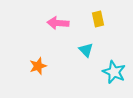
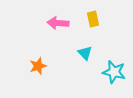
yellow rectangle: moved 5 px left
cyan triangle: moved 1 px left, 3 px down
cyan star: rotated 10 degrees counterclockwise
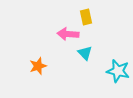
yellow rectangle: moved 7 px left, 2 px up
pink arrow: moved 10 px right, 11 px down
cyan star: moved 4 px right, 1 px up
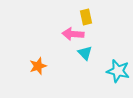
pink arrow: moved 5 px right
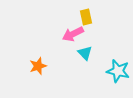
pink arrow: rotated 30 degrees counterclockwise
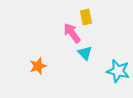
pink arrow: moved 1 px left, 1 px up; rotated 80 degrees clockwise
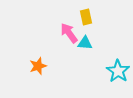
pink arrow: moved 3 px left
cyan triangle: moved 10 px up; rotated 42 degrees counterclockwise
cyan star: rotated 20 degrees clockwise
